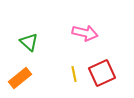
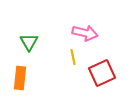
green triangle: rotated 18 degrees clockwise
yellow line: moved 1 px left, 17 px up
orange rectangle: rotated 45 degrees counterclockwise
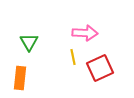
pink arrow: rotated 10 degrees counterclockwise
red square: moved 2 px left, 5 px up
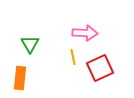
green triangle: moved 1 px right, 2 px down
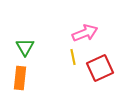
pink arrow: rotated 25 degrees counterclockwise
green triangle: moved 5 px left, 3 px down
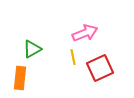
green triangle: moved 7 px right, 2 px down; rotated 30 degrees clockwise
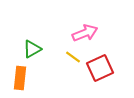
yellow line: rotated 42 degrees counterclockwise
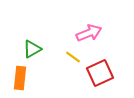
pink arrow: moved 4 px right
red square: moved 5 px down
